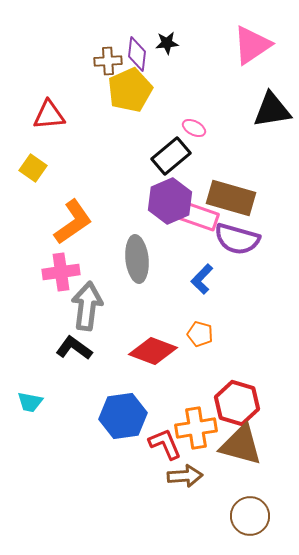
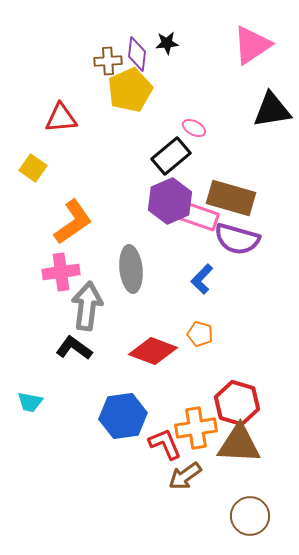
red triangle: moved 12 px right, 3 px down
gray ellipse: moved 6 px left, 10 px down
brown triangle: moved 2 px left, 1 px up; rotated 12 degrees counterclockwise
brown arrow: rotated 148 degrees clockwise
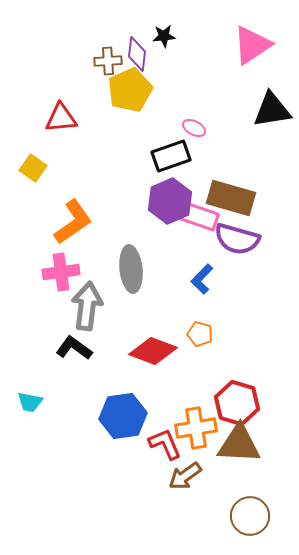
black star: moved 3 px left, 7 px up
black rectangle: rotated 21 degrees clockwise
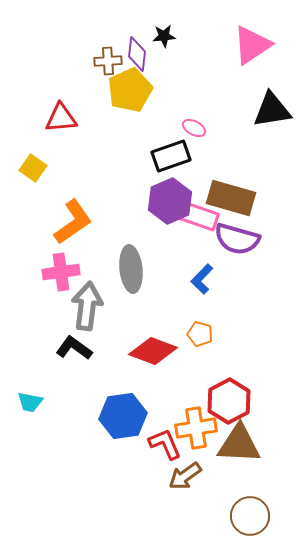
red hexagon: moved 8 px left, 2 px up; rotated 15 degrees clockwise
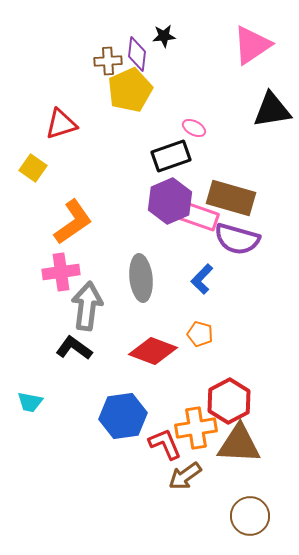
red triangle: moved 6 px down; rotated 12 degrees counterclockwise
gray ellipse: moved 10 px right, 9 px down
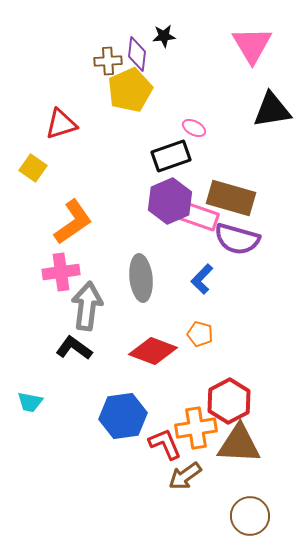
pink triangle: rotated 27 degrees counterclockwise
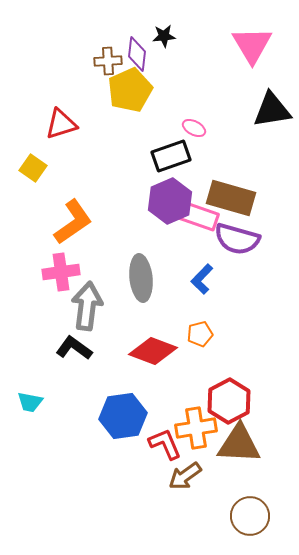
orange pentagon: rotated 30 degrees counterclockwise
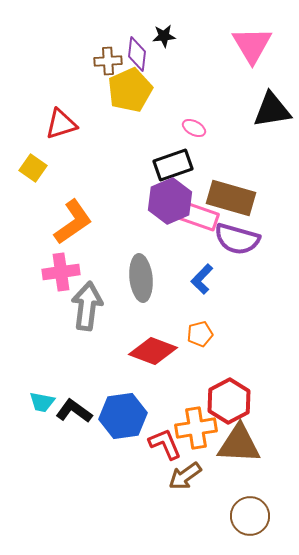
black rectangle: moved 2 px right, 9 px down
black L-shape: moved 63 px down
cyan trapezoid: moved 12 px right
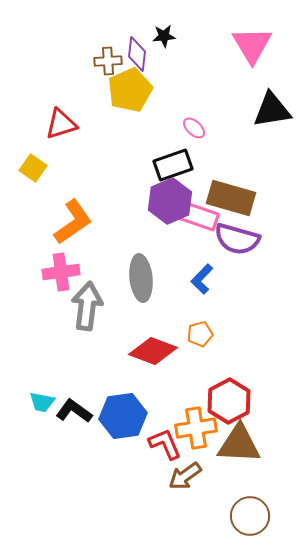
pink ellipse: rotated 15 degrees clockwise
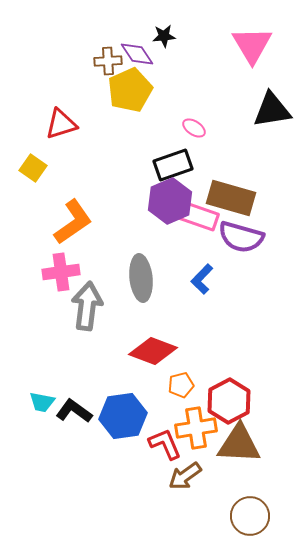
purple diamond: rotated 40 degrees counterclockwise
pink ellipse: rotated 10 degrees counterclockwise
purple semicircle: moved 4 px right, 2 px up
orange pentagon: moved 19 px left, 51 px down
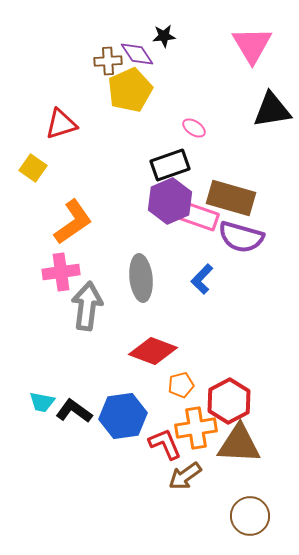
black rectangle: moved 3 px left
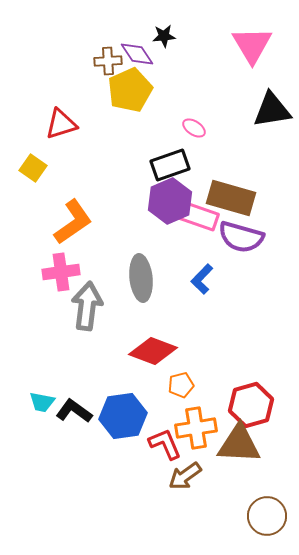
red hexagon: moved 22 px right, 4 px down; rotated 12 degrees clockwise
brown circle: moved 17 px right
